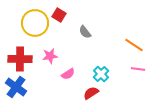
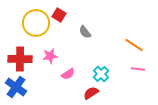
yellow circle: moved 1 px right
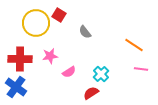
pink line: moved 3 px right
pink semicircle: moved 1 px right, 2 px up
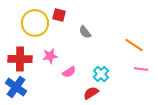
red square: rotated 16 degrees counterclockwise
yellow circle: moved 1 px left
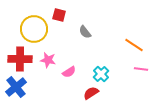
yellow circle: moved 1 px left, 6 px down
pink star: moved 2 px left, 4 px down; rotated 21 degrees clockwise
blue cross: rotated 15 degrees clockwise
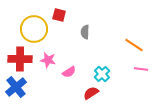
gray semicircle: rotated 40 degrees clockwise
cyan cross: moved 1 px right
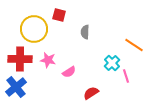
pink line: moved 15 px left, 7 px down; rotated 64 degrees clockwise
cyan cross: moved 10 px right, 11 px up
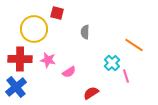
red square: moved 2 px left, 2 px up
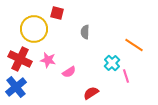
red cross: rotated 25 degrees clockwise
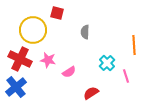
yellow circle: moved 1 px left, 1 px down
orange line: rotated 54 degrees clockwise
cyan cross: moved 5 px left
